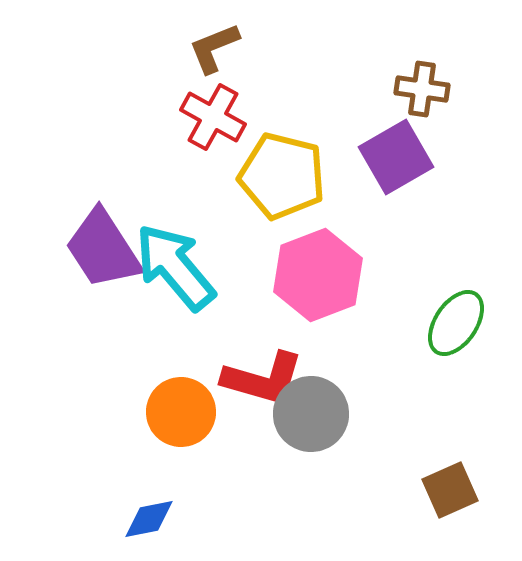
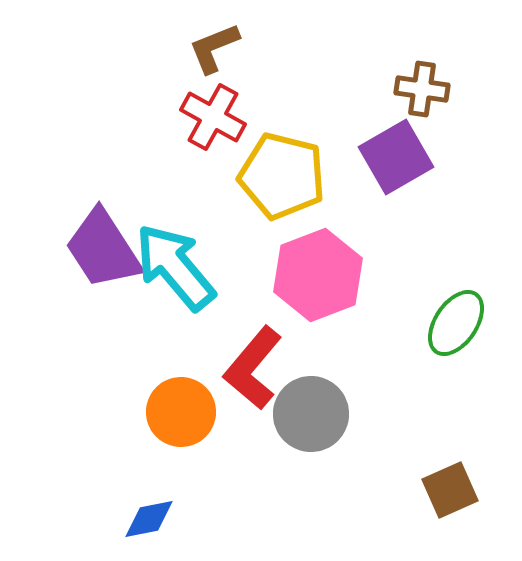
red L-shape: moved 10 px left, 11 px up; rotated 114 degrees clockwise
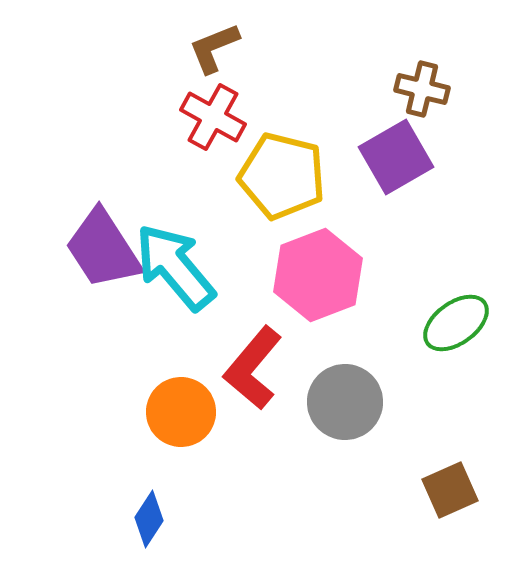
brown cross: rotated 6 degrees clockwise
green ellipse: rotated 20 degrees clockwise
gray circle: moved 34 px right, 12 px up
blue diamond: rotated 46 degrees counterclockwise
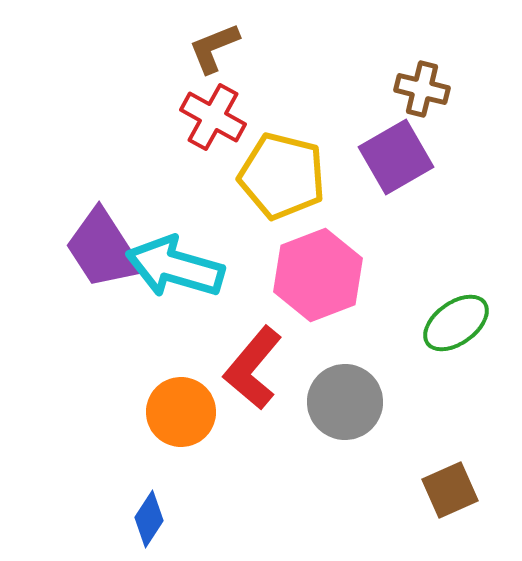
cyan arrow: rotated 34 degrees counterclockwise
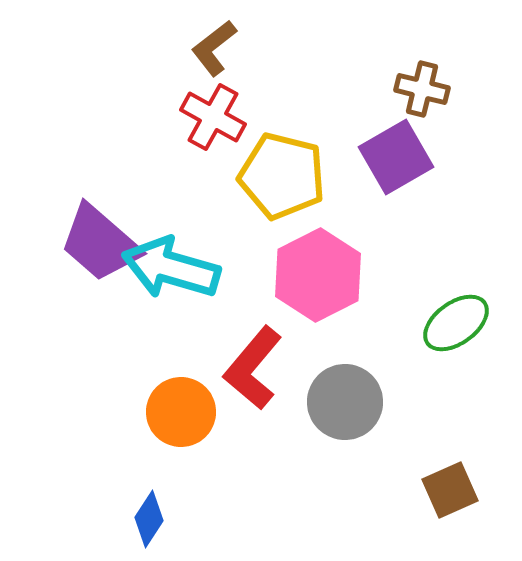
brown L-shape: rotated 16 degrees counterclockwise
purple trapezoid: moved 3 px left, 6 px up; rotated 16 degrees counterclockwise
cyan arrow: moved 4 px left, 1 px down
pink hexagon: rotated 6 degrees counterclockwise
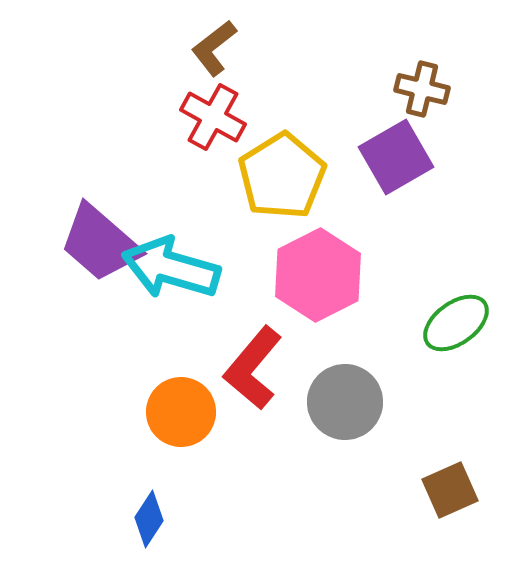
yellow pentagon: rotated 26 degrees clockwise
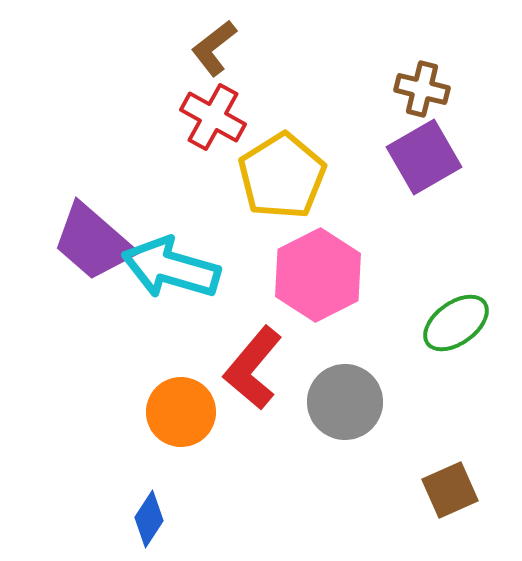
purple square: moved 28 px right
purple trapezoid: moved 7 px left, 1 px up
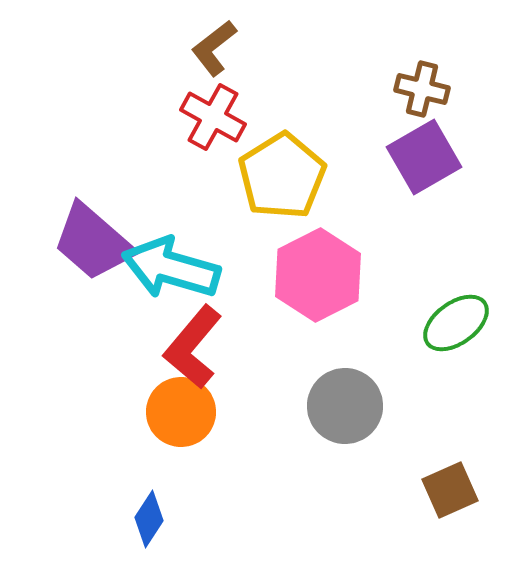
red L-shape: moved 60 px left, 21 px up
gray circle: moved 4 px down
